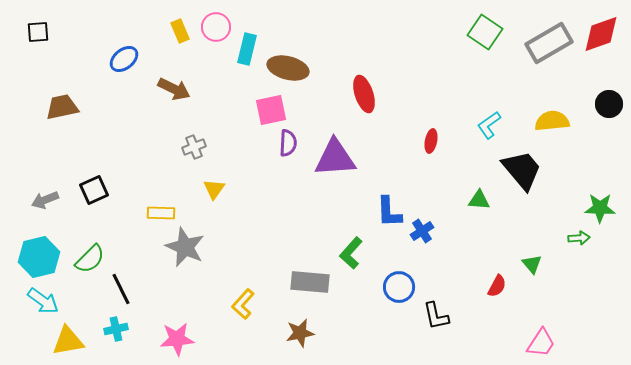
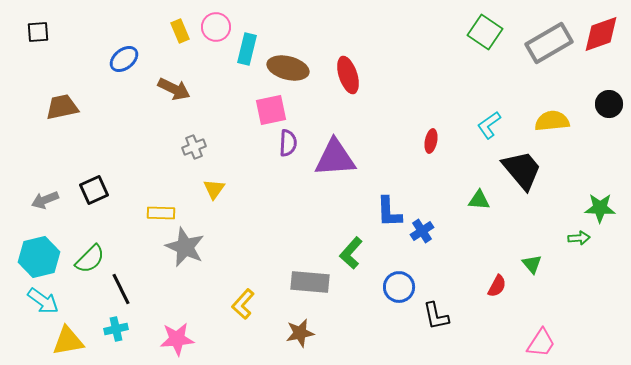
red ellipse at (364, 94): moved 16 px left, 19 px up
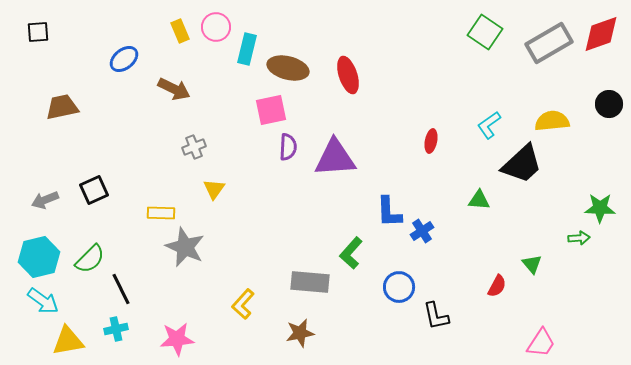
purple semicircle at (288, 143): moved 4 px down
black trapezoid at (522, 170): moved 6 px up; rotated 87 degrees clockwise
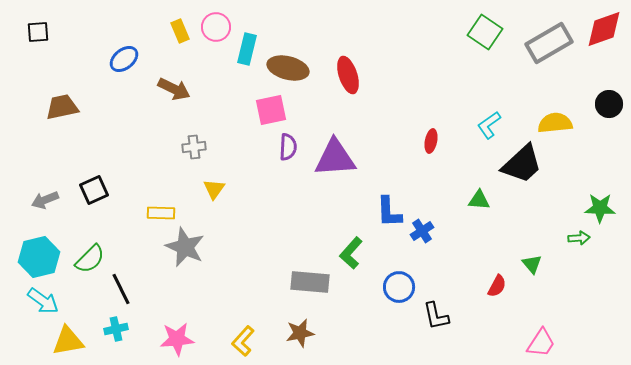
red diamond at (601, 34): moved 3 px right, 5 px up
yellow semicircle at (552, 121): moved 3 px right, 2 px down
gray cross at (194, 147): rotated 15 degrees clockwise
yellow L-shape at (243, 304): moved 37 px down
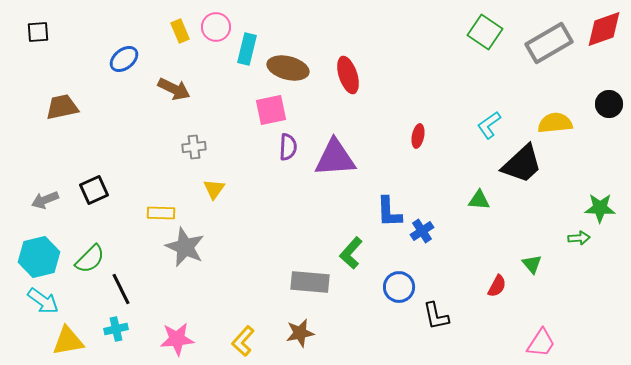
red ellipse at (431, 141): moved 13 px left, 5 px up
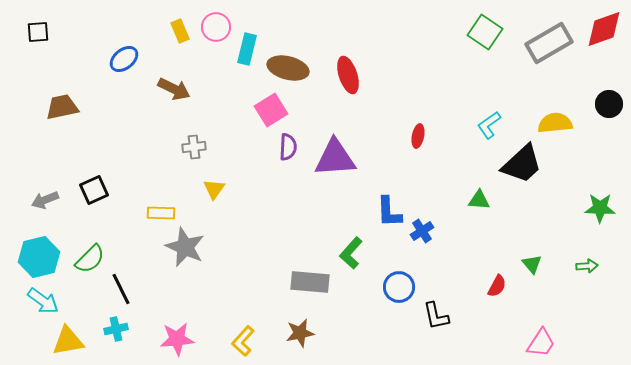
pink square at (271, 110): rotated 20 degrees counterclockwise
green arrow at (579, 238): moved 8 px right, 28 px down
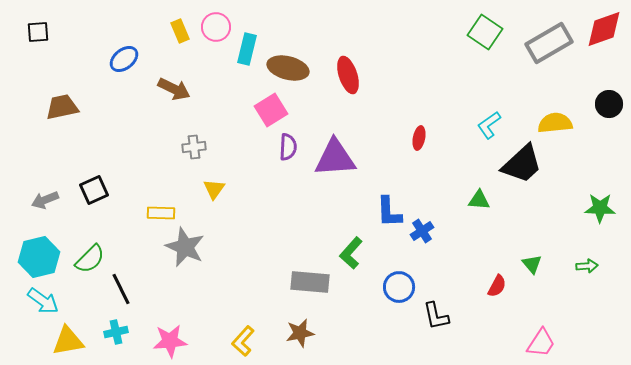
red ellipse at (418, 136): moved 1 px right, 2 px down
cyan cross at (116, 329): moved 3 px down
pink star at (177, 339): moved 7 px left, 2 px down
